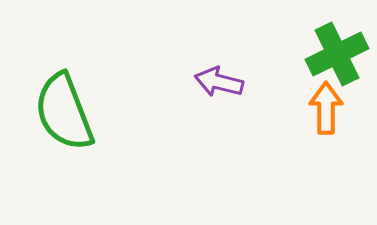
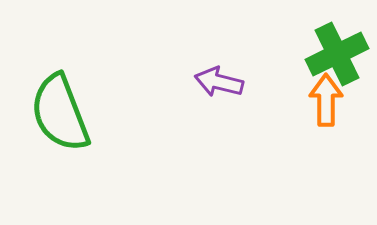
orange arrow: moved 8 px up
green semicircle: moved 4 px left, 1 px down
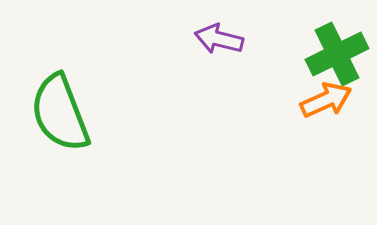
purple arrow: moved 43 px up
orange arrow: rotated 66 degrees clockwise
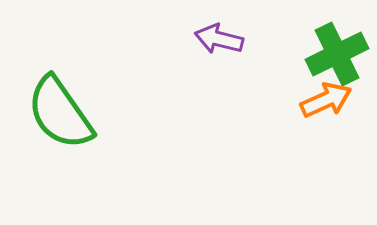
green semicircle: rotated 14 degrees counterclockwise
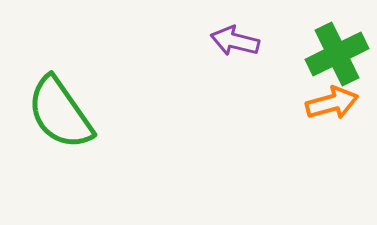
purple arrow: moved 16 px right, 2 px down
orange arrow: moved 6 px right, 3 px down; rotated 9 degrees clockwise
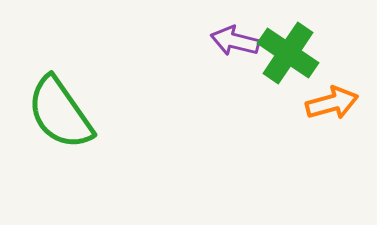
green cross: moved 49 px left, 1 px up; rotated 30 degrees counterclockwise
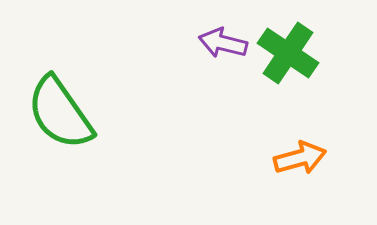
purple arrow: moved 12 px left, 2 px down
orange arrow: moved 32 px left, 55 px down
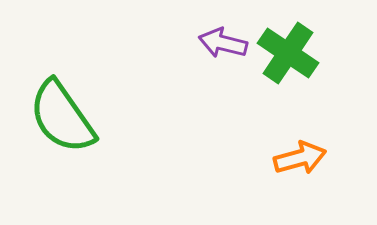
green semicircle: moved 2 px right, 4 px down
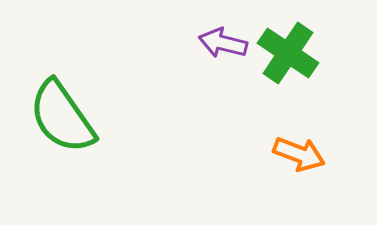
orange arrow: moved 1 px left, 4 px up; rotated 36 degrees clockwise
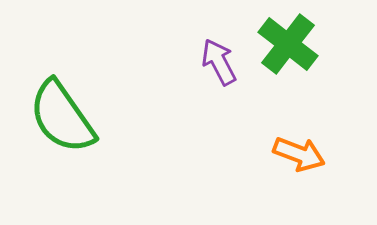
purple arrow: moved 4 px left, 19 px down; rotated 48 degrees clockwise
green cross: moved 9 px up; rotated 4 degrees clockwise
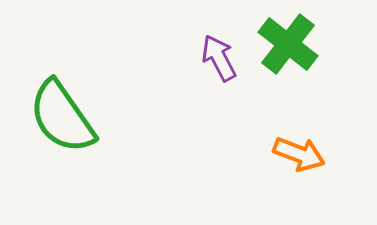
purple arrow: moved 4 px up
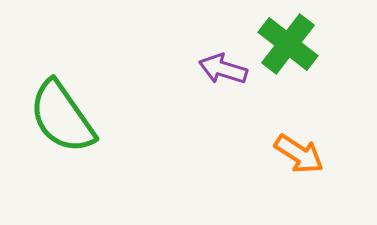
purple arrow: moved 4 px right, 11 px down; rotated 45 degrees counterclockwise
orange arrow: rotated 12 degrees clockwise
